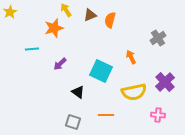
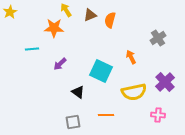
orange star: rotated 18 degrees clockwise
gray square: rotated 28 degrees counterclockwise
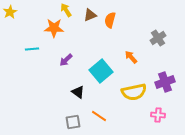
orange arrow: rotated 16 degrees counterclockwise
purple arrow: moved 6 px right, 4 px up
cyan square: rotated 25 degrees clockwise
purple cross: rotated 24 degrees clockwise
orange line: moved 7 px left, 1 px down; rotated 35 degrees clockwise
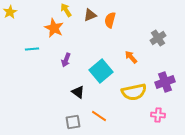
orange star: rotated 24 degrees clockwise
purple arrow: rotated 24 degrees counterclockwise
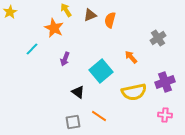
cyan line: rotated 40 degrees counterclockwise
purple arrow: moved 1 px left, 1 px up
pink cross: moved 7 px right
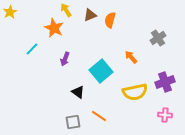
yellow semicircle: moved 1 px right
